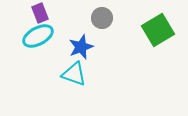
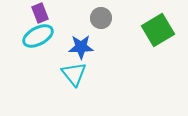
gray circle: moved 1 px left
blue star: rotated 20 degrees clockwise
cyan triangle: rotated 32 degrees clockwise
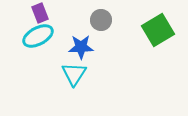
gray circle: moved 2 px down
cyan triangle: rotated 12 degrees clockwise
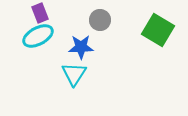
gray circle: moved 1 px left
green square: rotated 28 degrees counterclockwise
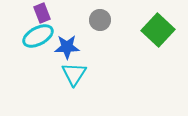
purple rectangle: moved 2 px right
green square: rotated 12 degrees clockwise
blue star: moved 14 px left
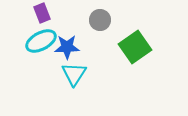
green square: moved 23 px left, 17 px down; rotated 12 degrees clockwise
cyan ellipse: moved 3 px right, 5 px down
